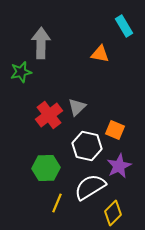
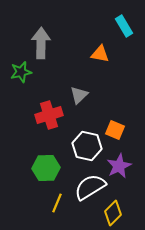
gray triangle: moved 2 px right, 12 px up
red cross: rotated 20 degrees clockwise
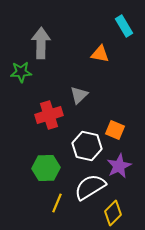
green star: rotated 10 degrees clockwise
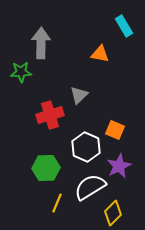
red cross: moved 1 px right
white hexagon: moved 1 px left, 1 px down; rotated 12 degrees clockwise
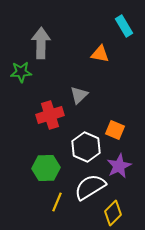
yellow line: moved 1 px up
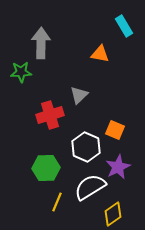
purple star: moved 1 px left, 1 px down
yellow diamond: moved 1 px down; rotated 10 degrees clockwise
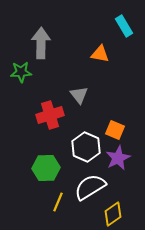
gray triangle: rotated 24 degrees counterclockwise
purple star: moved 9 px up
yellow line: moved 1 px right
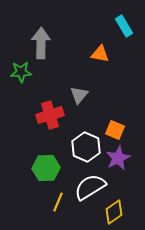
gray triangle: rotated 18 degrees clockwise
yellow diamond: moved 1 px right, 2 px up
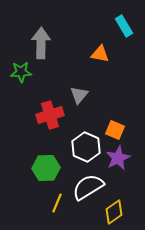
white semicircle: moved 2 px left
yellow line: moved 1 px left, 1 px down
